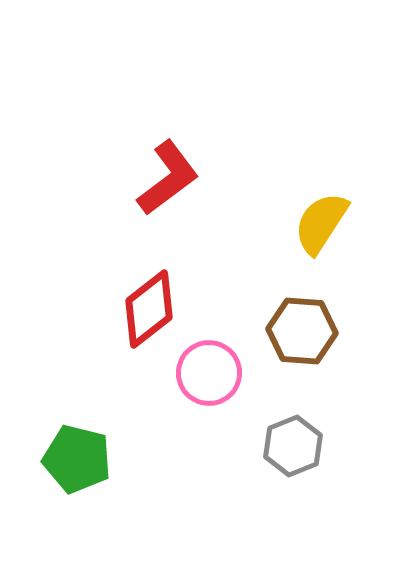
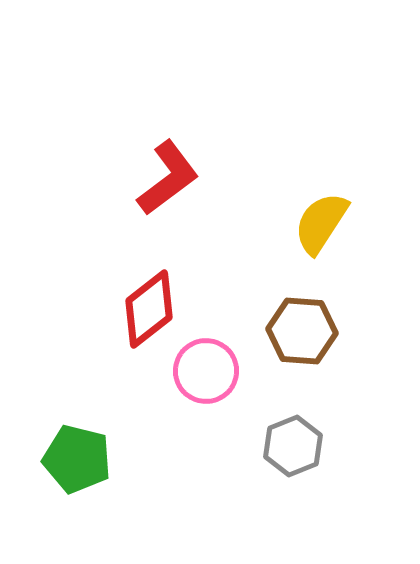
pink circle: moved 3 px left, 2 px up
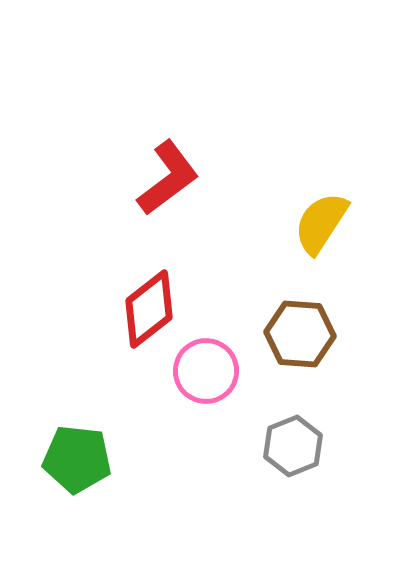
brown hexagon: moved 2 px left, 3 px down
green pentagon: rotated 8 degrees counterclockwise
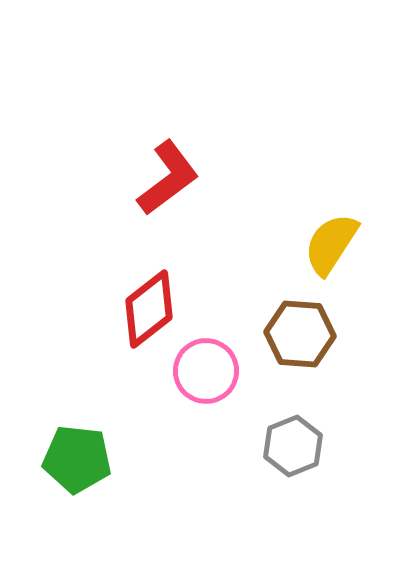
yellow semicircle: moved 10 px right, 21 px down
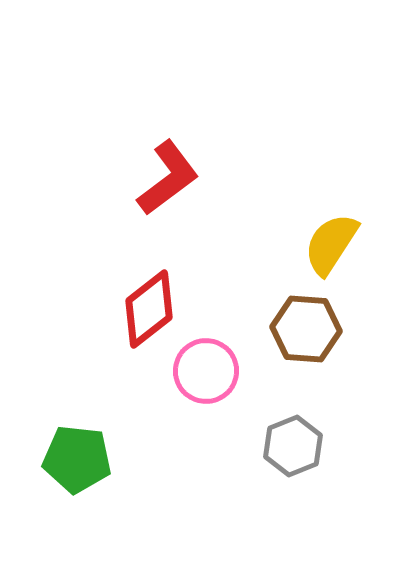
brown hexagon: moved 6 px right, 5 px up
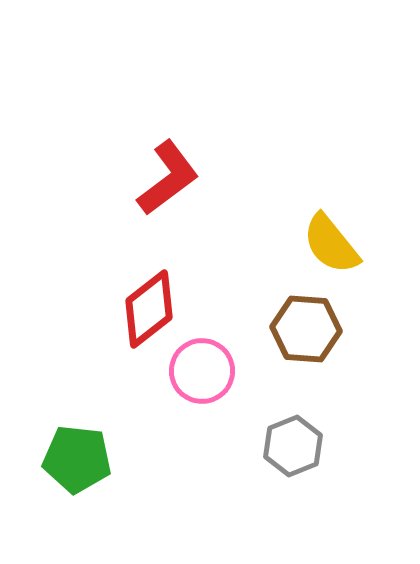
yellow semicircle: rotated 72 degrees counterclockwise
pink circle: moved 4 px left
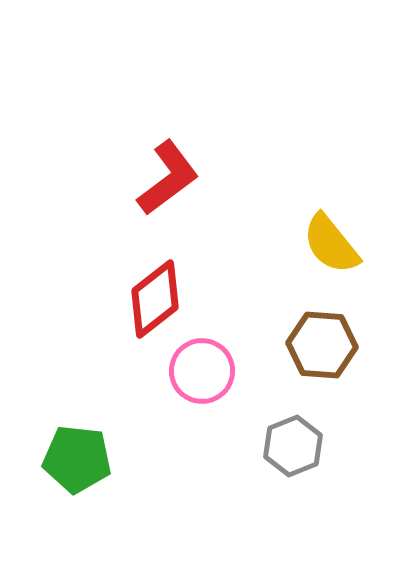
red diamond: moved 6 px right, 10 px up
brown hexagon: moved 16 px right, 16 px down
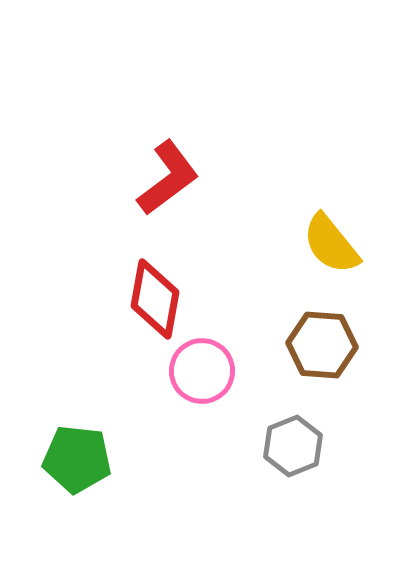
red diamond: rotated 42 degrees counterclockwise
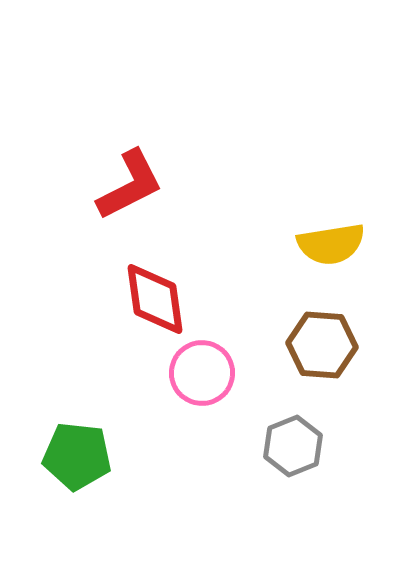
red L-shape: moved 38 px left, 7 px down; rotated 10 degrees clockwise
yellow semicircle: rotated 60 degrees counterclockwise
red diamond: rotated 18 degrees counterclockwise
pink circle: moved 2 px down
green pentagon: moved 3 px up
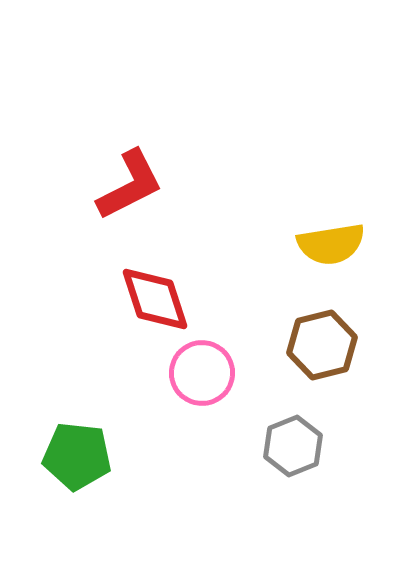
red diamond: rotated 10 degrees counterclockwise
brown hexagon: rotated 18 degrees counterclockwise
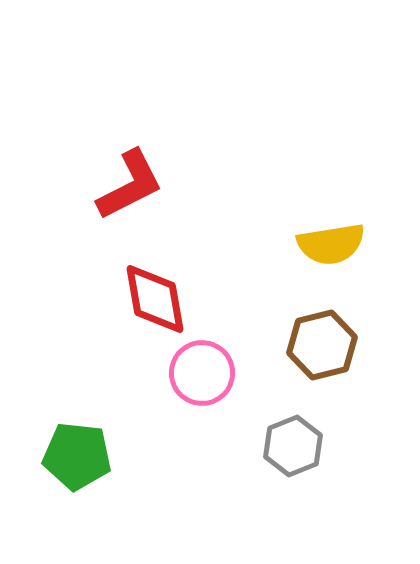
red diamond: rotated 8 degrees clockwise
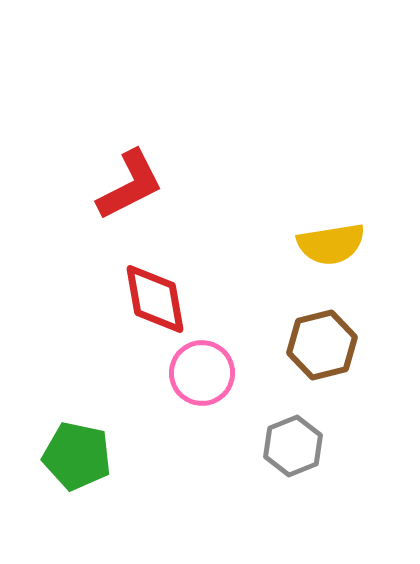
green pentagon: rotated 6 degrees clockwise
